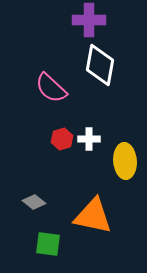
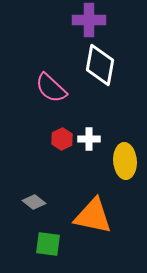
red hexagon: rotated 10 degrees counterclockwise
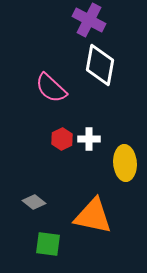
purple cross: rotated 28 degrees clockwise
yellow ellipse: moved 2 px down
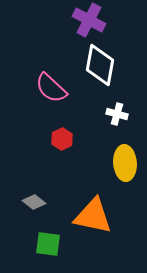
white cross: moved 28 px right, 25 px up; rotated 15 degrees clockwise
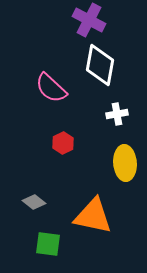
white cross: rotated 25 degrees counterclockwise
red hexagon: moved 1 px right, 4 px down
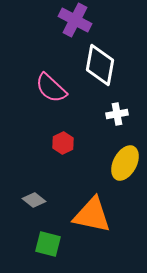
purple cross: moved 14 px left
yellow ellipse: rotated 32 degrees clockwise
gray diamond: moved 2 px up
orange triangle: moved 1 px left, 1 px up
green square: rotated 8 degrees clockwise
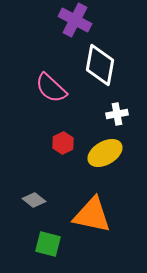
yellow ellipse: moved 20 px left, 10 px up; rotated 32 degrees clockwise
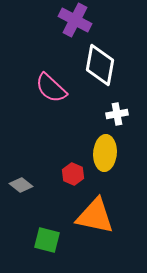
red hexagon: moved 10 px right, 31 px down; rotated 10 degrees counterclockwise
yellow ellipse: rotated 56 degrees counterclockwise
gray diamond: moved 13 px left, 15 px up
orange triangle: moved 3 px right, 1 px down
green square: moved 1 px left, 4 px up
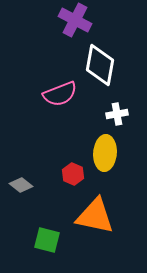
pink semicircle: moved 9 px right, 6 px down; rotated 64 degrees counterclockwise
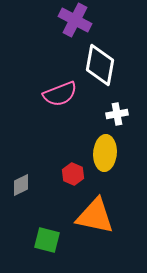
gray diamond: rotated 65 degrees counterclockwise
